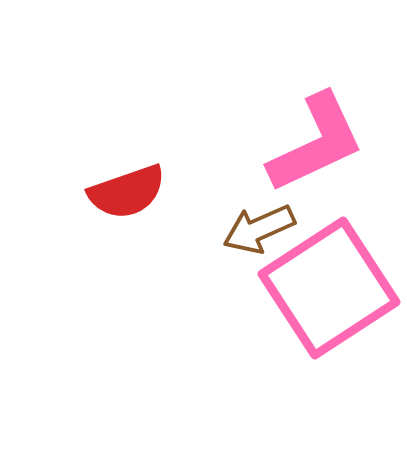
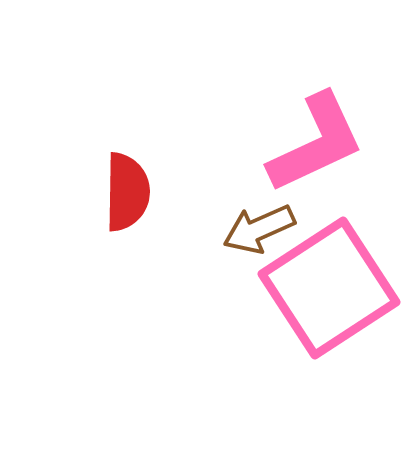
red semicircle: rotated 70 degrees counterclockwise
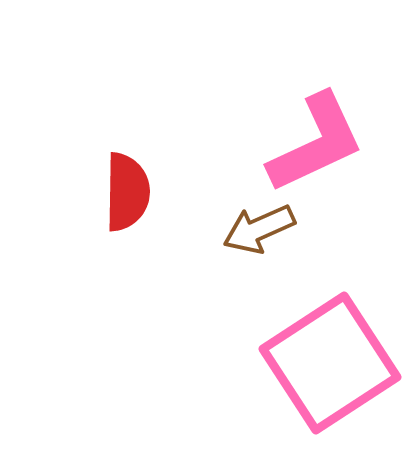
pink square: moved 1 px right, 75 px down
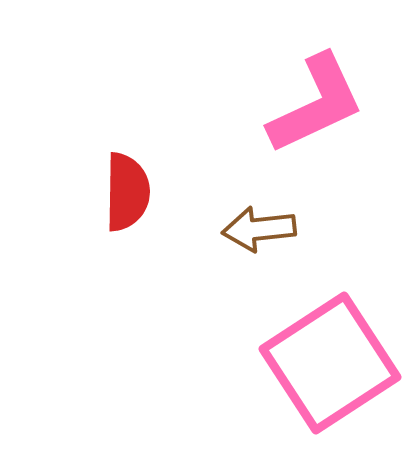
pink L-shape: moved 39 px up
brown arrow: rotated 18 degrees clockwise
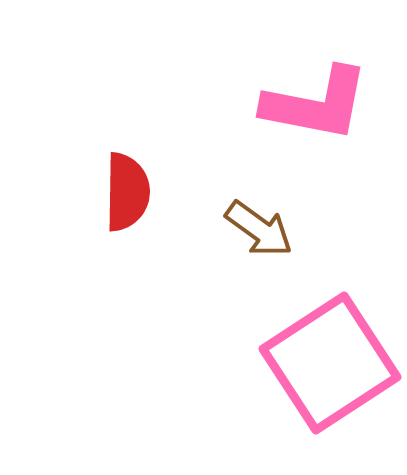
pink L-shape: rotated 36 degrees clockwise
brown arrow: rotated 138 degrees counterclockwise
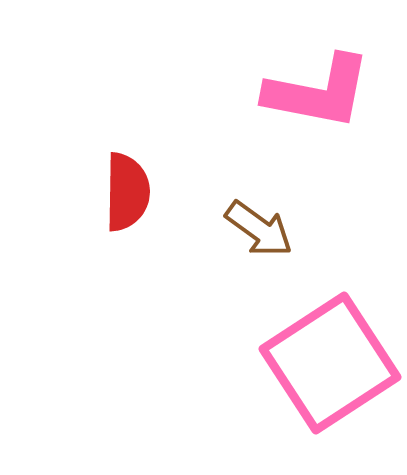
pink L-shape: moved 2 px right, 12 px up
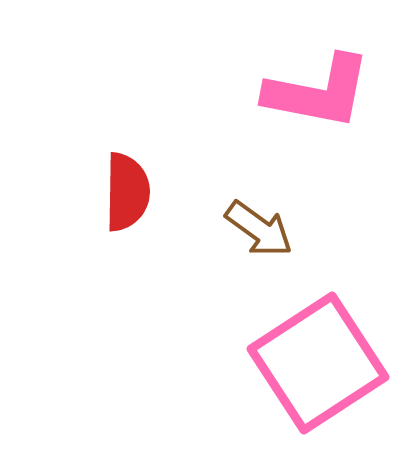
pink square: moved 12 px left
